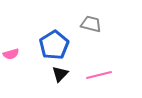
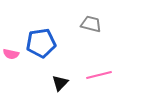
blue pentagon: moved 13 px left, 2 px up; rotated 24 degrees clockwise
pink semicircle: rotated 28 degrees clockwise
black triangle: moved 9 px down
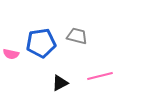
gray trapezoid: moved 14 px left, 12 px down
pink line: moved 1 px right, 1 px down
black triangle: rotated 18 degrees clockwise
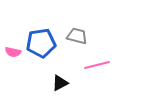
pink semicircle: moved 2 px right, 2 px up
pink line: moved 3 px left, 11 px up
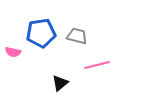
blue pentagon: moved 10 px up
black triangle: rotated 12 degrees counterclockwise
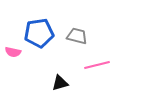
blue pentagon: moved 2 px left
black triangle: rotated 24 degrees clockwise
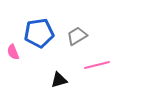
gray trapezoid: rotated 45 degrees counterclockwise
pink semicircle: rotated 56 degrees clockwise
black triangle: moved 1 px left, 3 px up
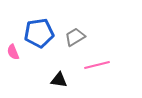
gray trapezoid: moved 2 px left, 1 px down
black triangle: rotated 24 degrees clockwise
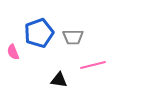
blue pentagon: rotated 12 degrees counterclockwise
gray trapezoid: moved 2 px left; rotated 150 degrees counterclockwise
pink line: moved 4 px left
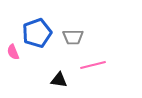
blue pentagon: moved 2 px left
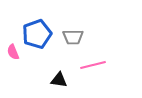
blue pentagon: moved 1 px down
